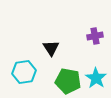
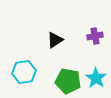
black triangle: moved 4 px right, 8 px up; rotated 30 degrees clockwise
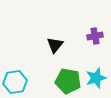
black triangle: moved 5 px down; rotated 18 degrees counterclockwise
cyan hexagon: moved 9 px left, 10 px down
cyan star: rotated 20 degrees clockwise
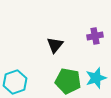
cyan hexagon: rotated 10 degrees counterclockwise
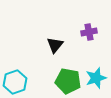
purple cross: moved 6 px left, 4 px up
